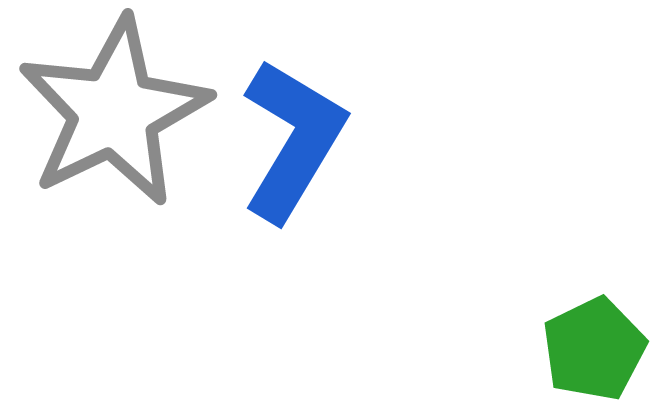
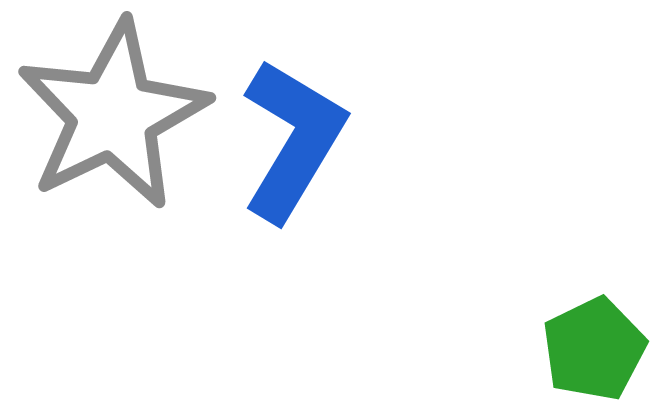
gray star: moved 1 px left, 3 px down
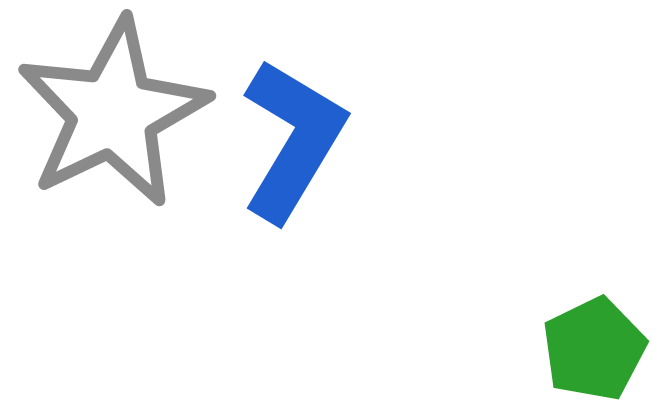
gray star: moved 2 px up
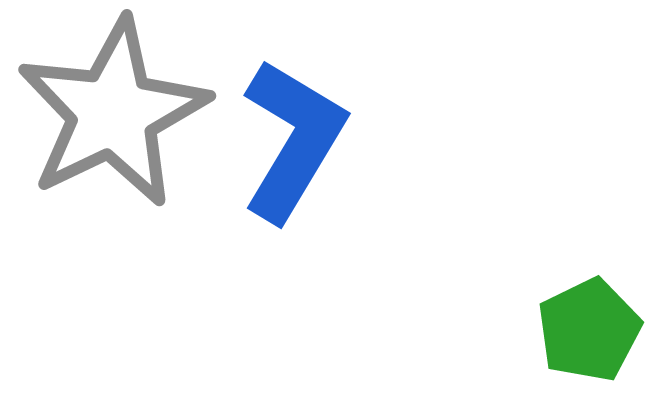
green pentagon: moved 5 px left, 19 px up
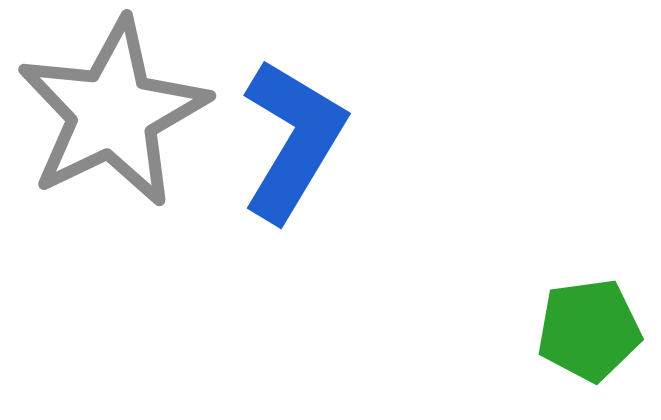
green pentagon: rotated 18 degrees clockwise
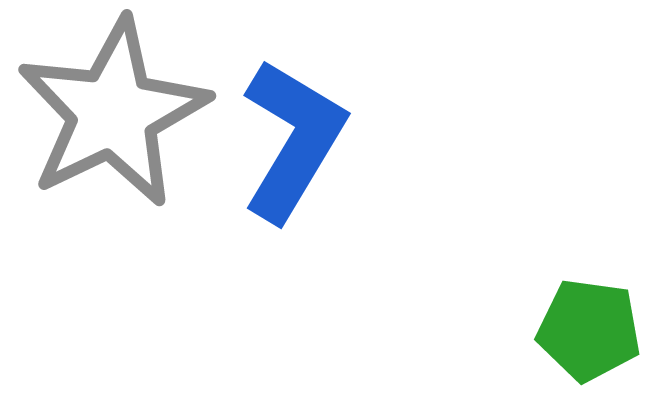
green pentagon: rotated 16 degrees clockwise
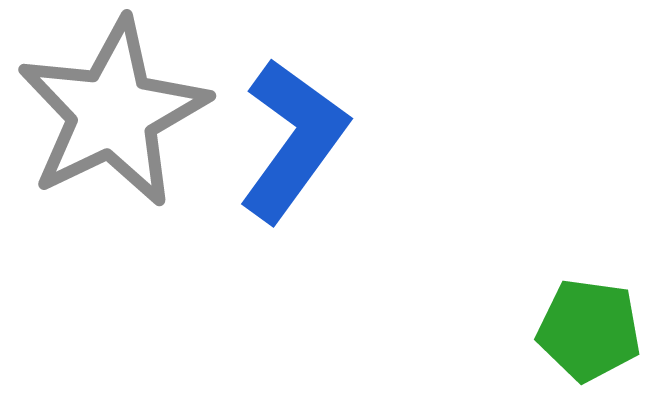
blue L-shape: rotated 5 degrees clockwise
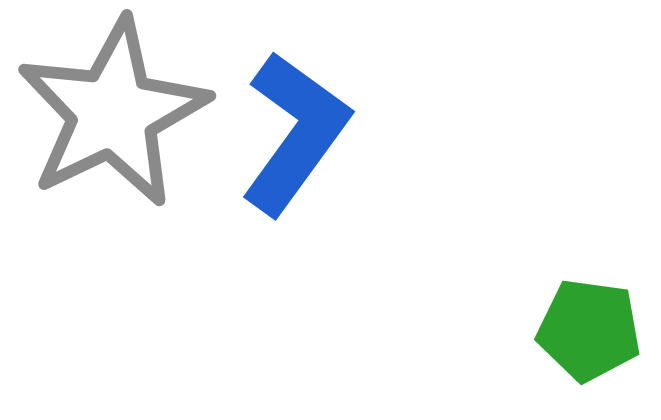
blue L-shape: moved 2 px right, 7 px up
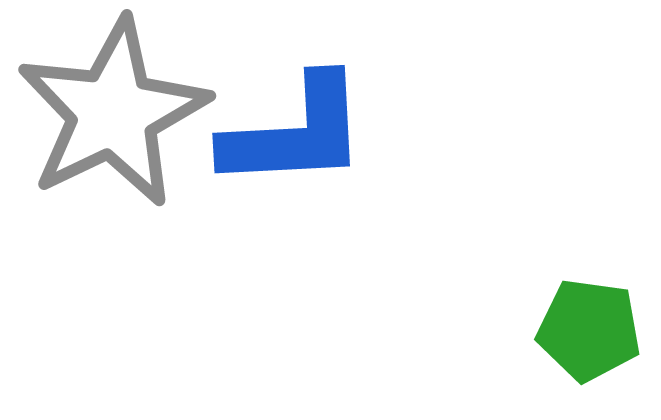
blue L-shape: rotated 51 degrees clockwise
